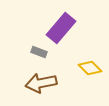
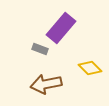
gray rectangle: moved 1 px right, 3 px up
brown arrow: moved 5 px right, 1 px down
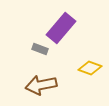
yellow diamond: rotated 25 degrees counterclockwise
brown arrow: moved 5 px left, 1 px down
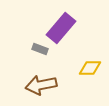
yellow diamond: rotated 20 degrees counterclockwise
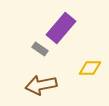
gray rectangle: rotated 14 degrees clockwise
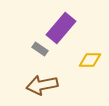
yellow diamond: moved 8 px up
brown arrow: moved 1 px right
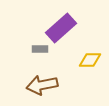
purple rectangle: rotated 8 degrees clockwise
gray rectangle: rotated 35 degrees counterclockwise
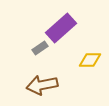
gray rectangle: moved 1 px up; rotated 35 degrees counterclockwise
